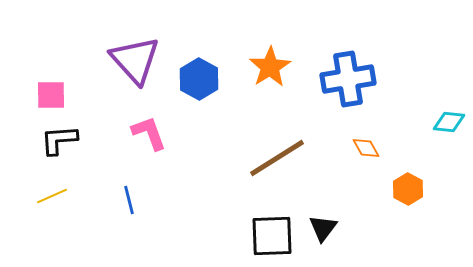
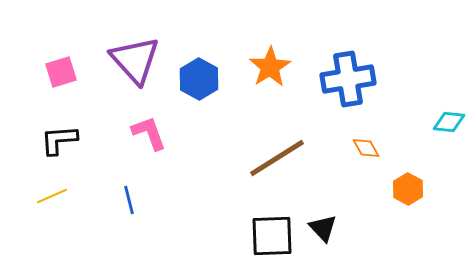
pink square: moved 10 px right, 23 px up; rotated 16 degrees counterclockwise
black triangle: rotated 20 degrees counterclockwise
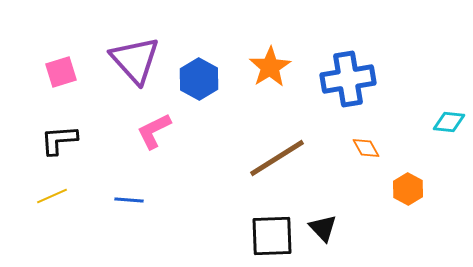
pink L-shape: moved 5 px right, 2 px up; rotated 96 degrees counterclockwise
blue line: rotated 72 degrees counterclockwise
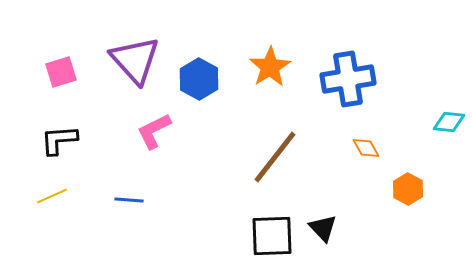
brown line: moved 2 px left, 1 px up; rotated 20 degrees counterclockwise
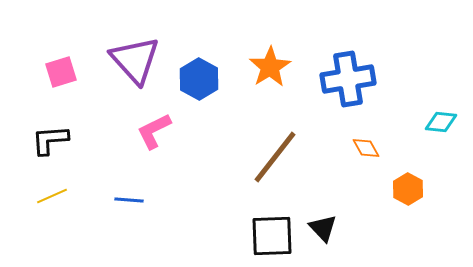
cyan diamond: moved 8 px left
black L-shape: moved 9 px left
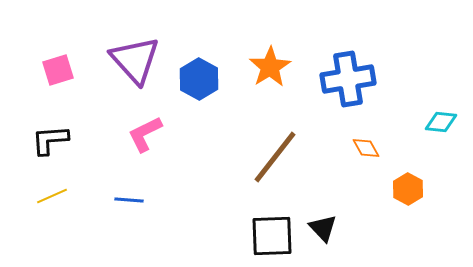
pink square: moved 3 px left, 2 px up
pink L-shape: moved 9 px left, 3 px down
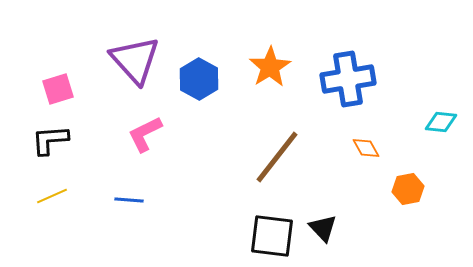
pink square: moved 19 px down
brown line: moved 2 px right
orange hexagon: rotated 20 degrees clockwise
black square: rotated 9 degrees clockwise
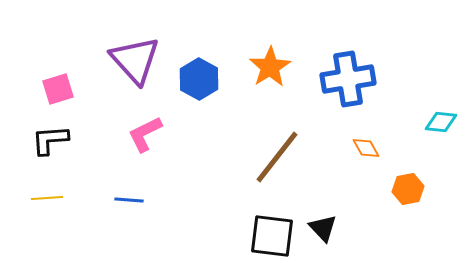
yellow line: moved 5 px left, 2 px down; rotated 20 degrees clockwise
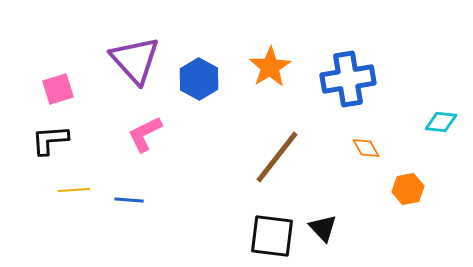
yellow line: moved 27 px right, 8 px up
